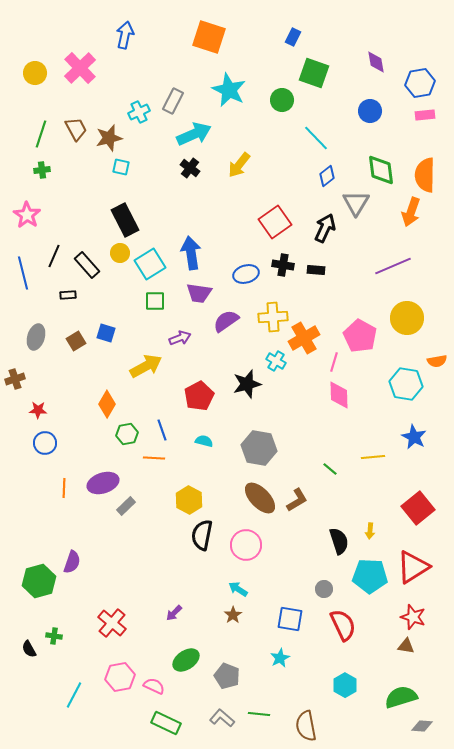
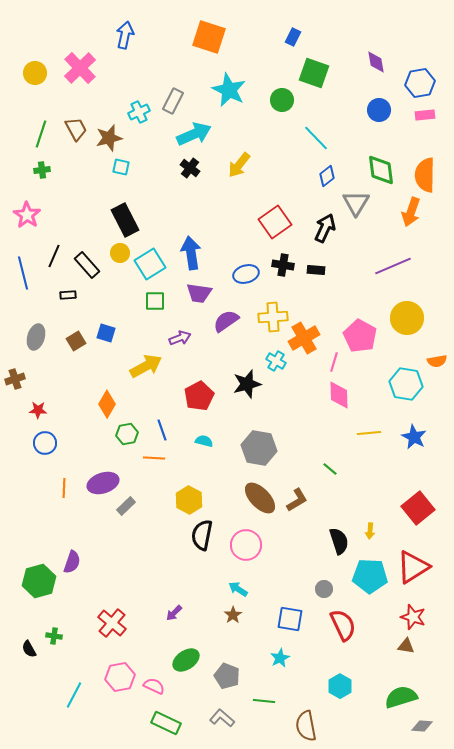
blue circle at (370, 111): moved 9 px right, 1 px up
yellow line at (373, 457): moved 4 px left, 24 px up
cyan hexagon at (345, 685): moved 5 px left, 1 px down
green line at (259, 714): moved 5 px right, 13 px up
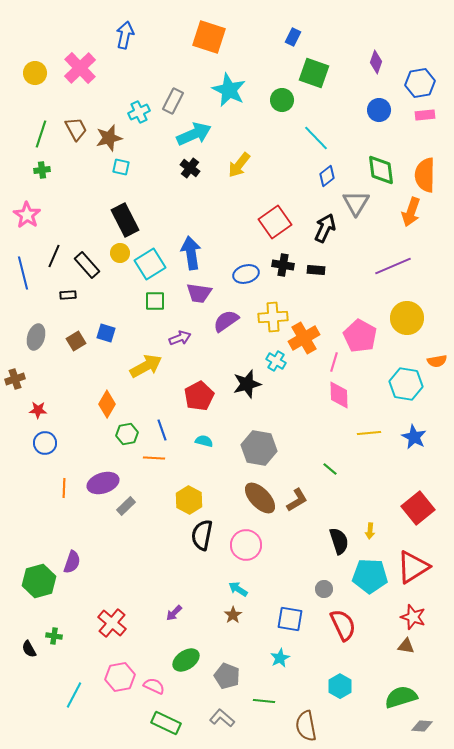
purple diamond at (376, 62): rotated 30 degrees clockwise
